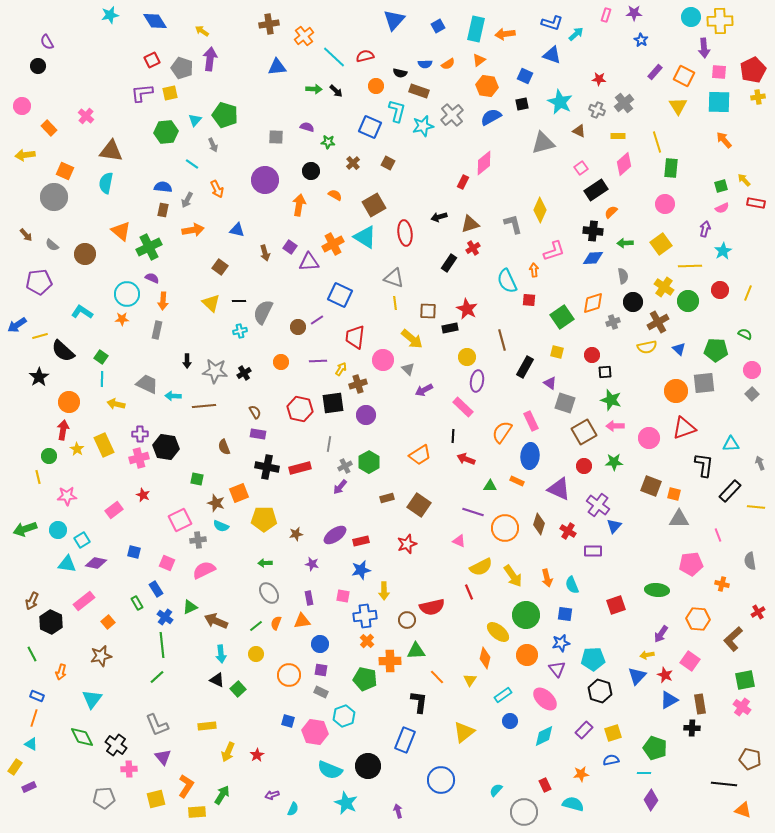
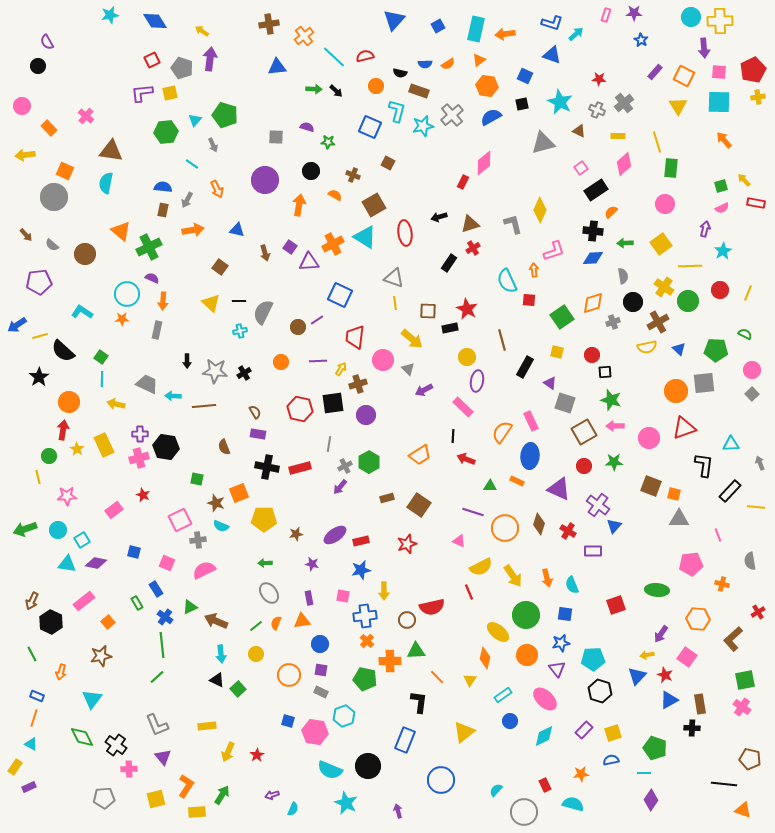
brown cross at (353, 163): moved 12 px down; rotated 24 degrees counterclockwise
pink square at (690, 661): moved 3 px left, 4 px up
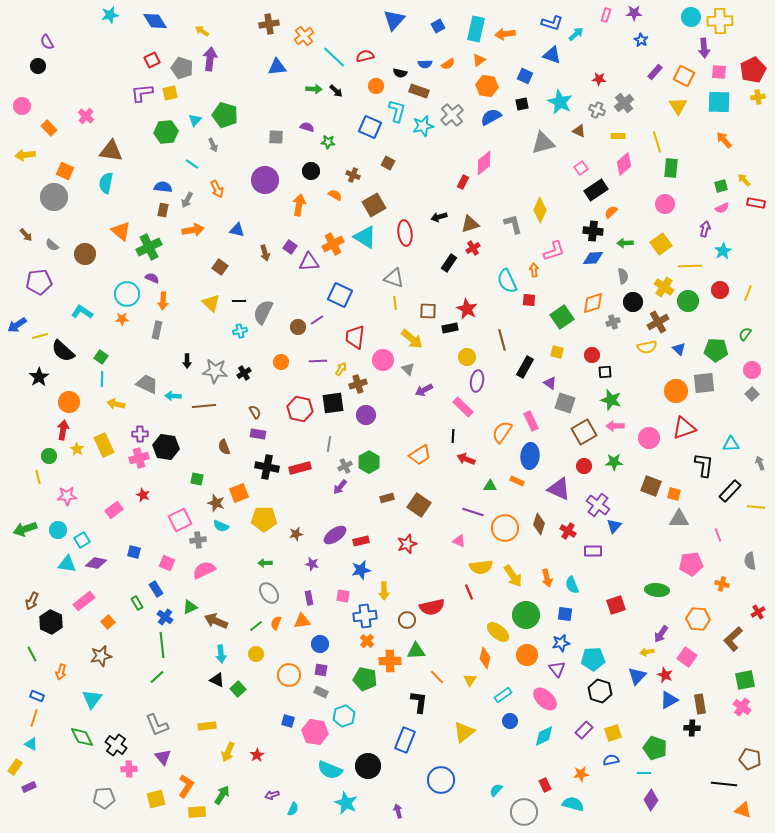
green semicircle at (745, 334): rotated 80 degrees counterclockwise
yellow semicircle at (481, 567): rotated 20 degrees clockwise
yellow arrow at (647, 655): moved 3 px up
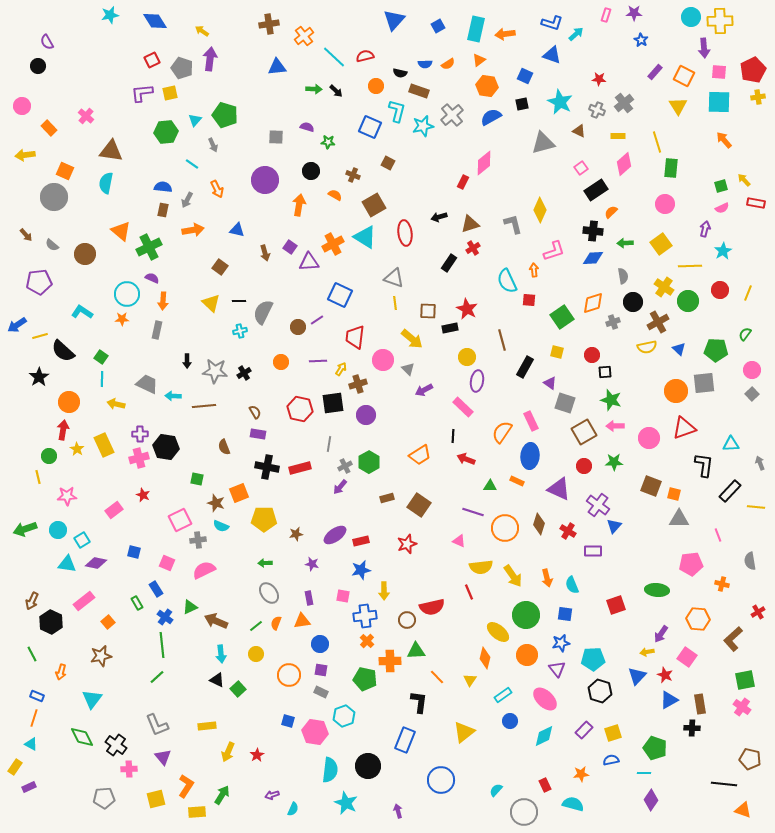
cyan semicircle at (330, 770): rotated 105 degrees counterclockwise
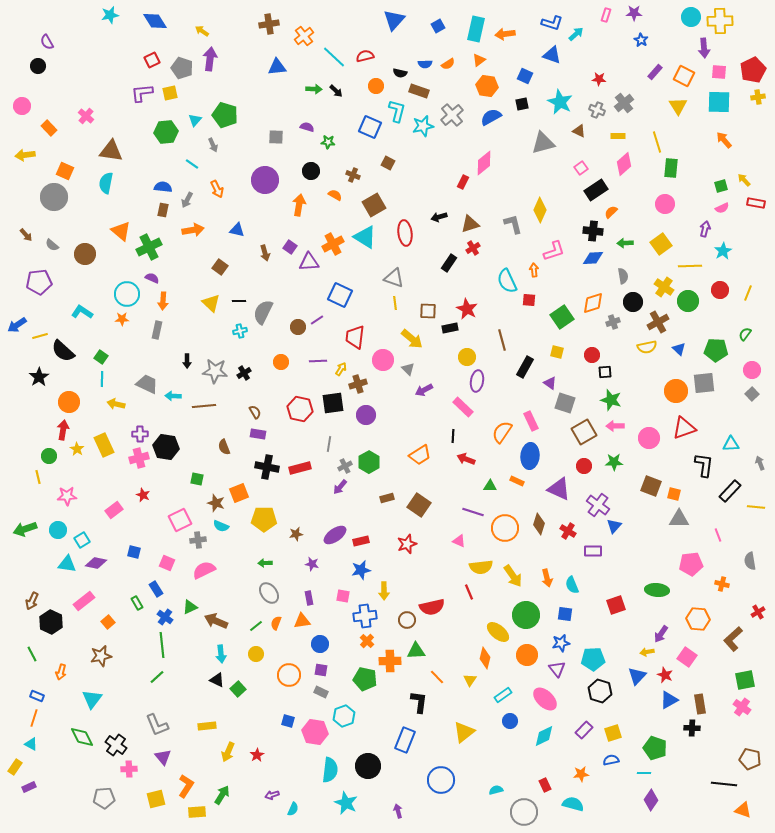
cyan semicircle at (496, 790): rotated 32 degrees clockwise
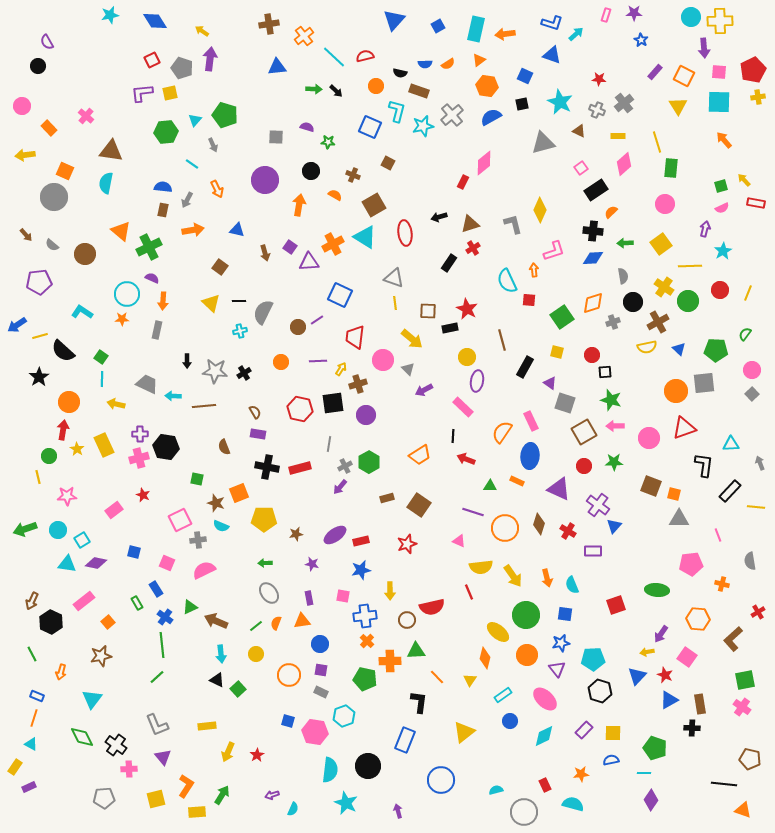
yellow arrow at (384, 591): moved 6 px right
yellow square at (613, 733): rotated 18 degrees clockwise
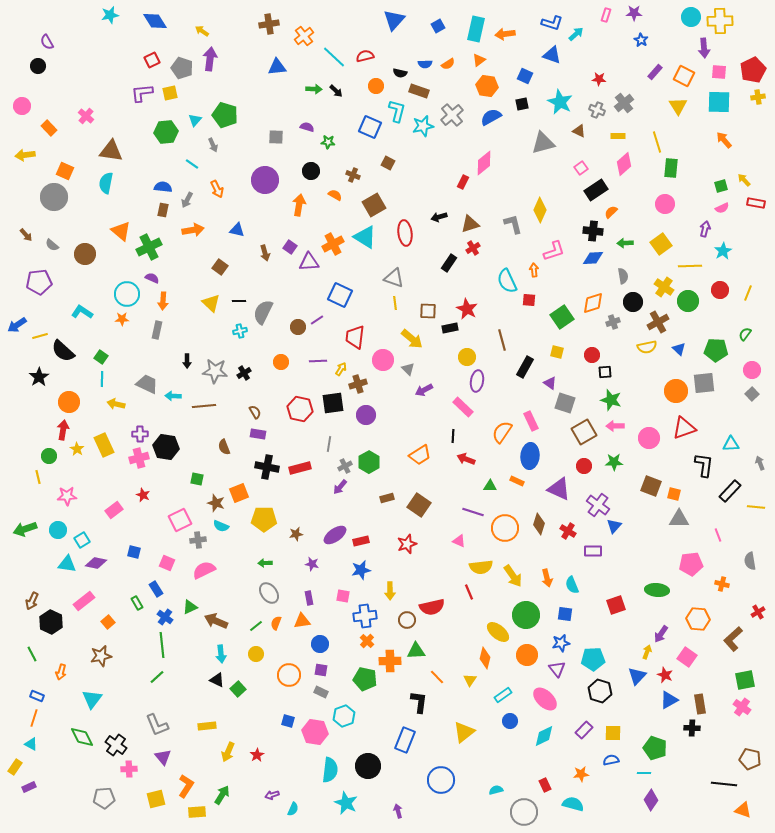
yellow arrow at (647, 652): rotated 120 degrees clockwise
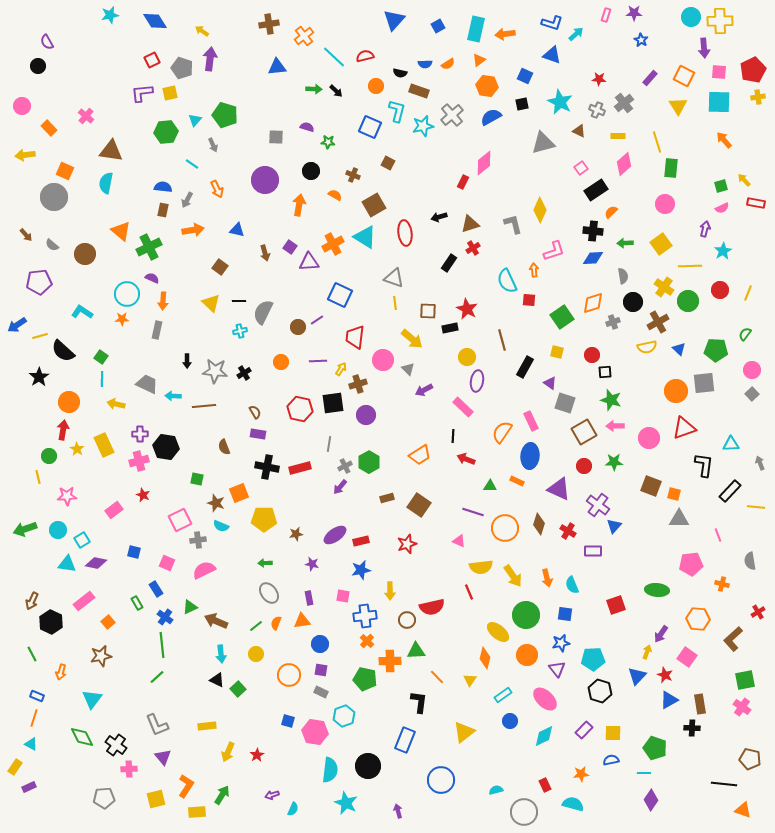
purple rectangle at (655, 72): moved 5 px left, 6 px down
pink cross at (139, 458): moved 3 px down
